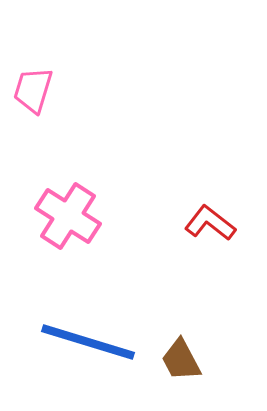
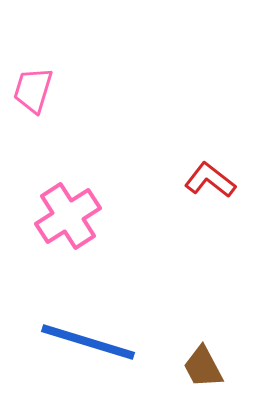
pink cross: rotated 24 degrees clockwise
red L-shape: moved 43 px up
brown trapezoid: moved 22 px right, 7 px down
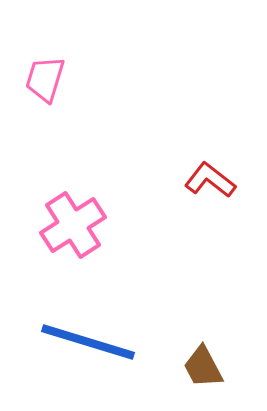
pink trapezoid: moved 12 px right, 11 px up
pink cross: moved 5 px right, 9 px down
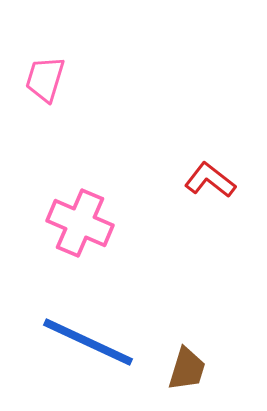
pink cross: moved 7 px right, 2 px up; rotated 34 degrees counterclockwise
blue line: rotated 8 degrees clockwise
brown trapezoid: moved 16 px left, 2 px down; rotated 135 degrees counterclockwise
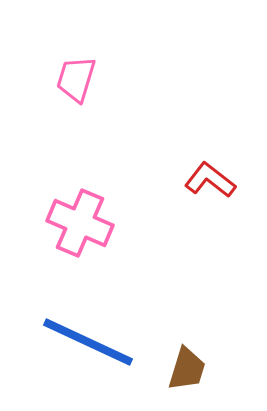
pink trapezoid: moved 31 px right
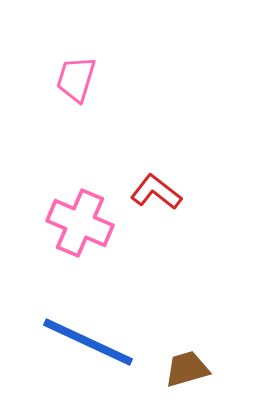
red L-shape: moved 54 px left, 12 px down
brown trapezoid: rotated 123 degrees counterclockwise
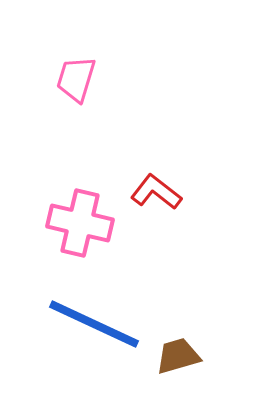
pink cross: rotated 10 degrees counterclockwise
blue line: moved 6 px right, 18 px up
brown trapezoid: moved 9 px left, 13 px up
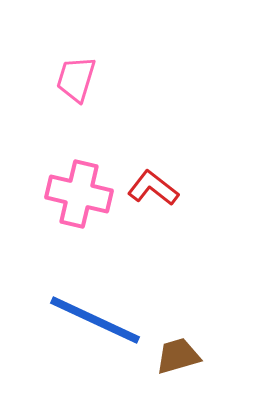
red L-shape: moved 3 px left, 4 px up
pink cross: moved 1 px left, 29 px up
blue line: moved 1 px right, 4 px up
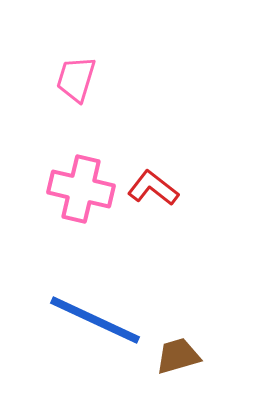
pink cross: moved 2 px right, 5 px up
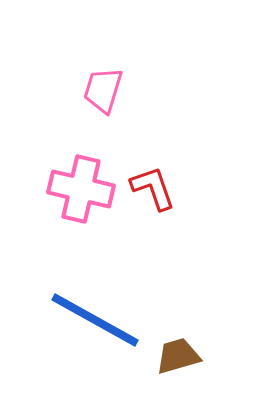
pink trapezoid: moved 27 px right, 11 px down
red L-shape: rotated 33 degrees clockwise
blue line: rotated 4 degrees clockwise
